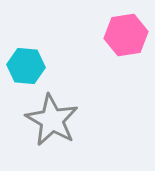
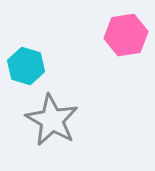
cyan hexagon: rotated 12 degrees clockwise
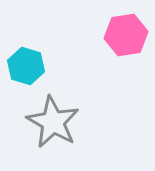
gray star: moved 1 px right, 2 px down
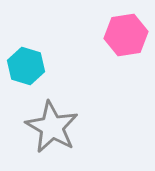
gray star: moved 1 px left, 5 px down
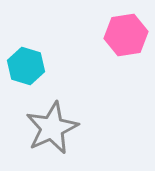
gray star: moved 1 px down; rotated 18 degrees clockwise
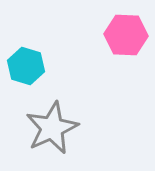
pink hexagon: rotated 12 degrees clockwise
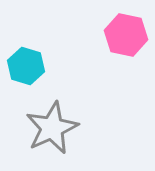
pink hexagon: rotated 9 degrees clockwise
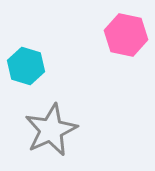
gray star: moved 1 px left, 2 px down
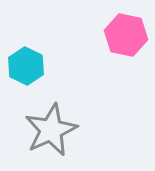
cyan hexagon: rotated 9 degrees clockwise
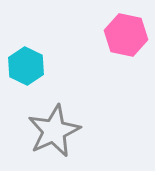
gray star: moved 3 px right, 1 px down
